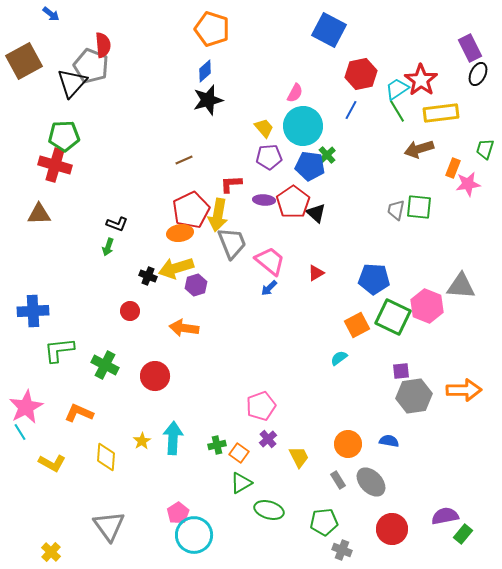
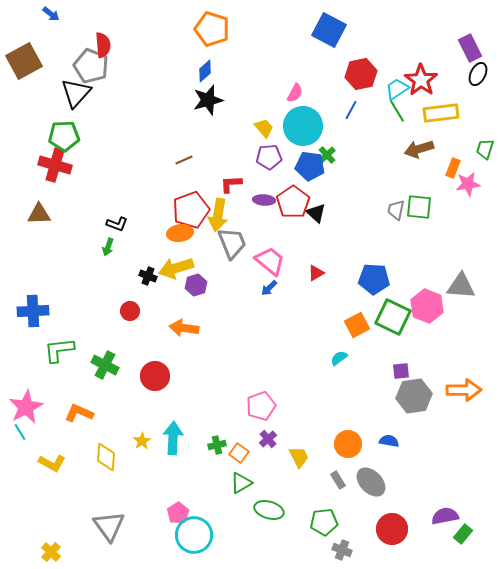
black triangle at (72, 83): moved 4 px right, 10 px down
red pentagon at (191, 210): rotated 6 degrees clockwise
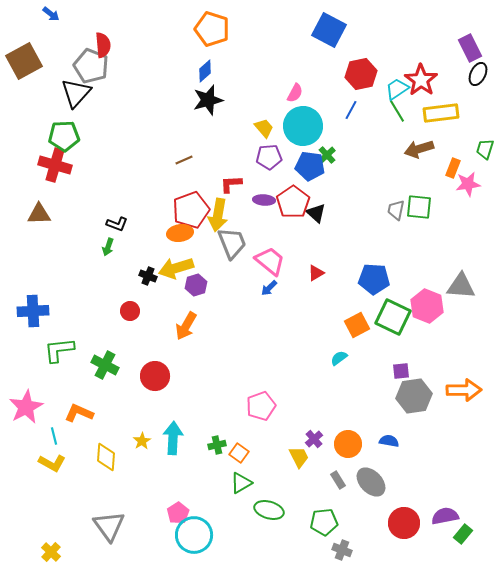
orange arrow at (184, 328): moved 2 px right, 2 px up; rotated 68 degrees counterclockwise
cyan line at (20, 432): moved 34 px right, 4 px down; rotated 18 degrees clockwise
purple cross at (268, 439): moved 46 px right
red circle at (392, 529): moved 12 px right, 6 px up
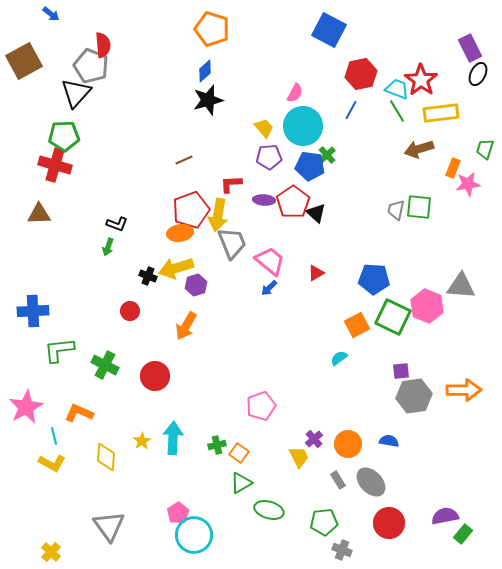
cyan trapezoid at (397, 89): rotated 55 degrees clockwise
red circle at (404, 523): moved 15 px left
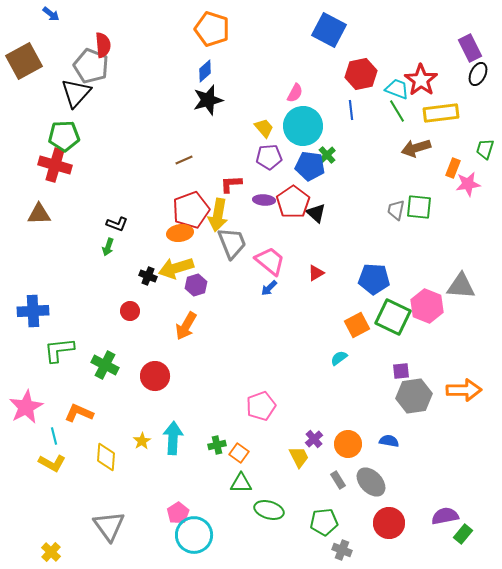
blue line at (351, 110): rotated 36 degrees counterclockwise
brown arrow at (419, 149): moved 3 px left, 1 px up
green triangle at (241, 483): rotated 30 degrees clockwise
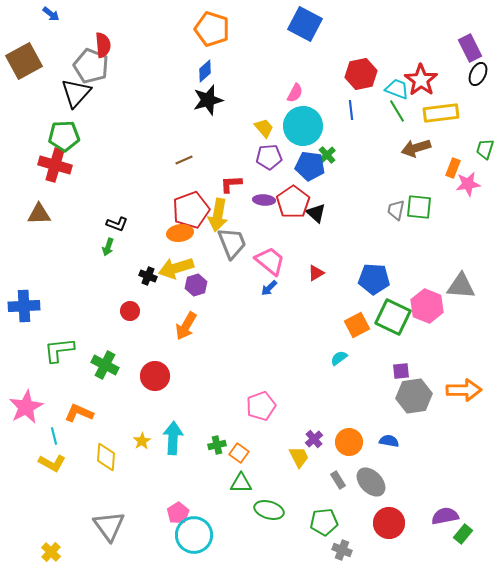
blue square at (329, 30): moved 24 px left, 6 px up
blue cross at (33, 311): moved 9 px left, 5 px up
orange circle at (348, 444): moved 1 px right, 2 px up
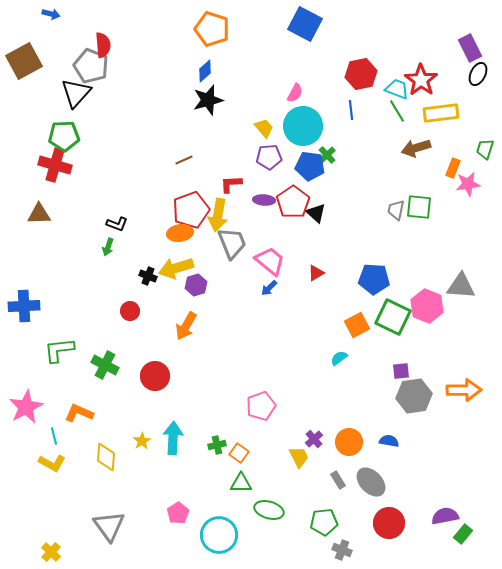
blue arrow at (51, 14): rotated 24 degrees counterclockwise
cyan circle at (194, 535): moved 25 px right
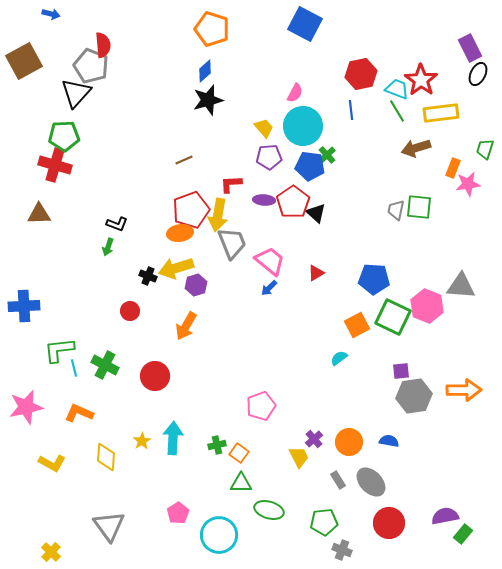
pink star at (26, 407): rotated 16 degrees clockwise
cyan line at (54, 436): moved 20 px right, 68 px up
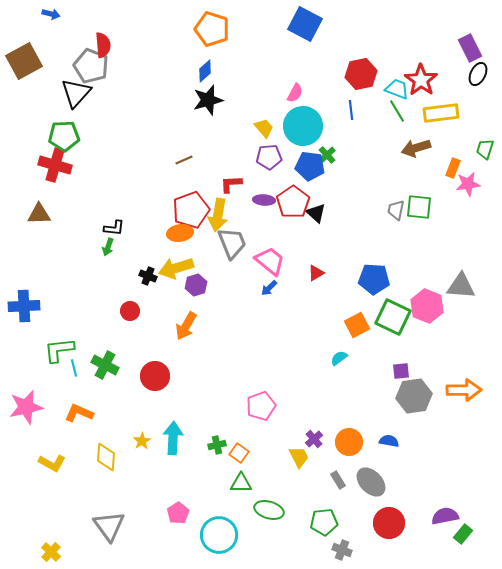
black L-shape at (117, 224): moved 3 px left, 4 px down; rotated 15 degrees counterclockwise
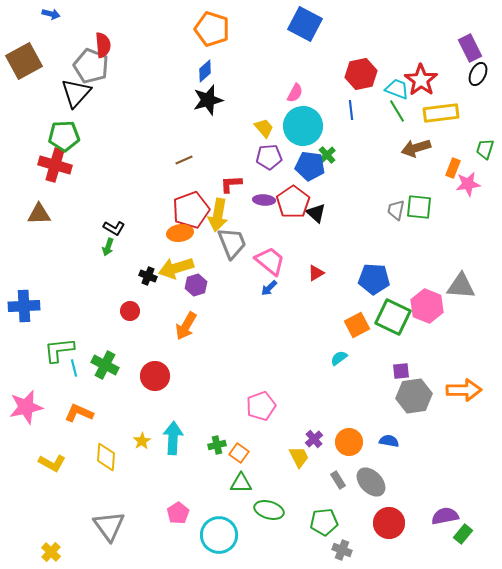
black L-shape at (114, 228): rotated 25 degrees clockwise
